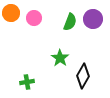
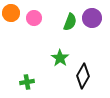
purple circle: moved 1 px left, 1 px up
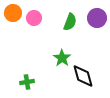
orange circle: moved 2 px right
purple circle: moved 5 px right
green star: moved 2 px right
black diamond: rotated 45 degrees counterclockwise
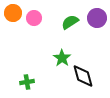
green semicircle: rotated 144 degrees counterclockwise
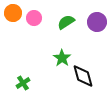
purple circle: moved 4 px down
green semicircle: moved 4 px left
green cross: moved 4 px left, 1 px down; rotated 24 degrees counterclockwise
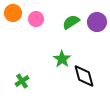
pink circle: moved 2 px right, 1 px down
green semicircle: moved 5 px right
green star: moved 1 px down
black diamond: moved 1 px right
green cross: moved 1 px left, 2 px up
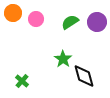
green semicircle: moved 1 px left
green star: moved 1 px right
green cross: rotated 16 degrees counterclockwise
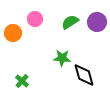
orange circle: moved 20 px down
pink circle: moved 1 px left
green star: moved 1 px left, 1 px up; rotated 30 degrees counterclockwise
black diamond: moved 1 px up
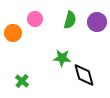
green semicircle: moved 2 px up; rotated 138 degrees clockwise
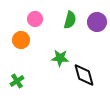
orange circle: moved 8 px right, 7 px down
green star: moved 2 px left
green cross: moved 5 px left; rotated 16 degrees clockwise
